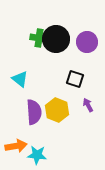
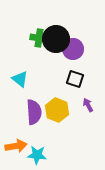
purple circle: moved 14 px left, 7 px down
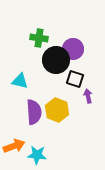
black circle: moved 21 px down
cyan triangle: moved 2 px down; rotated 24 degrees counterclockwise
purple arrow: moved 9 px up; rotated 16 degrees clockwise
orange arrow: moved 2 px left; rotated 10 degrees counterclockwise
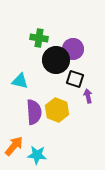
orange arrow: rotated 30 degrees counterclockwise
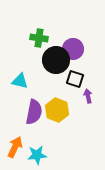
purple semicircle: rotated 15 degrees clockwise
orange arrow: moved 1 px right, 1 px down; rotated 15 degrees counterclockwise
cyan star: rotated 12 degrees counterclockwise
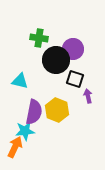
cyan star: moved 12 px left, 24 px up
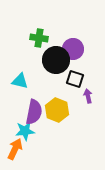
orange arrow: moved 2 px down
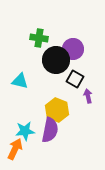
black square: rotated 12 degrees clockwise
purple semicircle: moved 16 px right, 18 px down
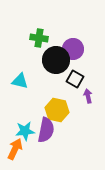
yellow hexagon: rotated 10 degrees counterclockwise
purple semicircle: moved 4 px left
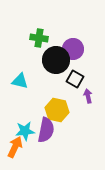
orange arrow: moved 2 px up
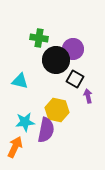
cyan star: moved 9 px up
